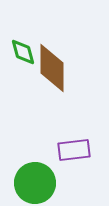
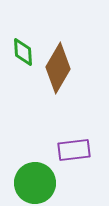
green diamond: rotated 12 degrees clockwise
brown diamond: moved 6 px right; rotated 30 degrees clockwise
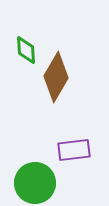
green diamond: moved 3 px right, 2 px up
brown diamond: moved 2 px left, 9 px down
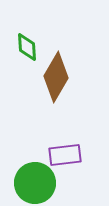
green diamond: moved 1 px right, 3 px up
purple rectangle: moved 9 px left, 5 px down
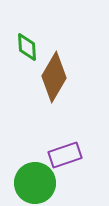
brown diamond: moved 2 px left
purple rectangle: rotated 12 degrees counterclockwise
